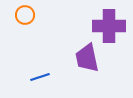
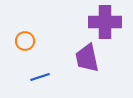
orange circle: moved 26 px down
purple cross: moved 4 px left, 4 px up
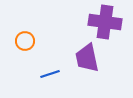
purple cross: rotated 8 degrees clockwise
blue line: moved 10 px right, 3 px up
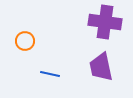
purple trapezoid: moved 14 px right, 9 px down
blue line: rotated 30 degrees clockwise
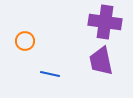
purple trapezoid: moved 6 px up
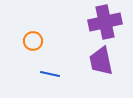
purple cross: rotated 20 degrees counterclockwise
orange circle: moved 8 px right
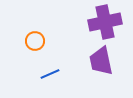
orange circle: moved 2 px right
blue line: rotated 36 degrees counterclockwise
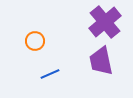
purple cross: rotated 28 degrees counterclockwise
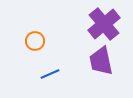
purple cross: moved 1 px left, 2 px down
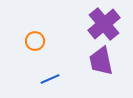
blue line: moved 5 px down
